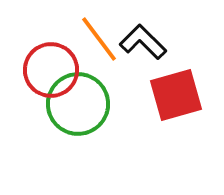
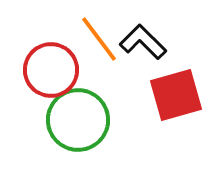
green circle: moved 16 px down
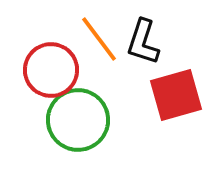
black L-shape: rotated 117 degrees counterclockwise
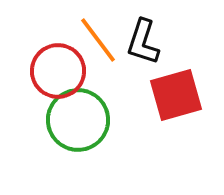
orange line: moved 1 px left, 1 px down
red circle: moved 7 px right, 1 px down
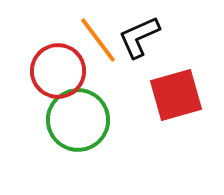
black L-shape: moved 4 px left, 5 px up; rotated 48 degrees clockwise
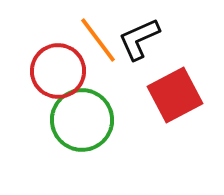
black L-shape: moved 2 px down
red square: moved 1 px left; rotated 12 degrees counterclockwise
green circle: moved 4 px right
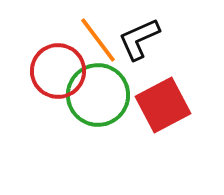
red square: moved 12 px left, 10 px down
green circle: moved 16 px right, 25 px up
